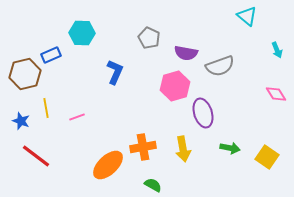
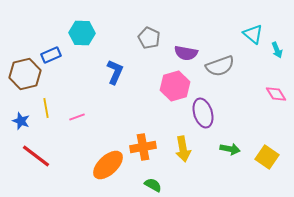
cyan triangle: moved 6 px right, 18 px down
green arrow: moved 1 px down
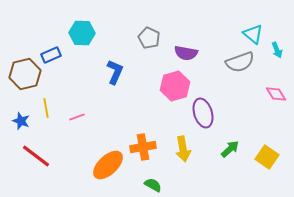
gray semicircle: moved 20 px right, 4 px up
green arrow: rotated 54 degrees counterclockwise
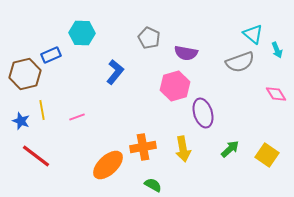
blue L-shape: rotated 15 degrees clockwise
yellow line: moved 4 px left, 2 px down
yellow square: moved 2 px up
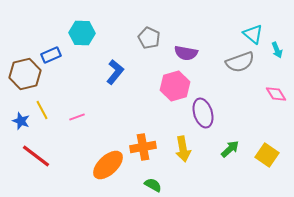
yellow line: rotated 18 degrees counterclockwise
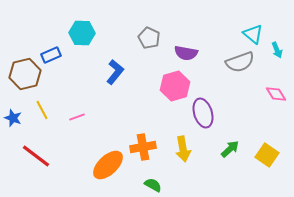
blue star: moved 8 px left, 3 px up
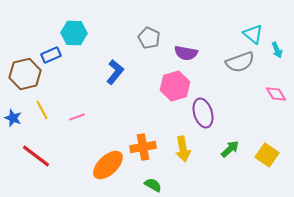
cyan hexagon: moved 8 px left
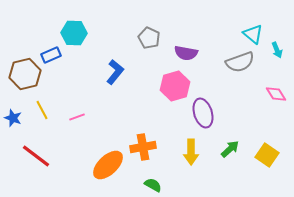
yellow arrow: moved 8 px right, 3 px down; rotated 10 degrees clockwise
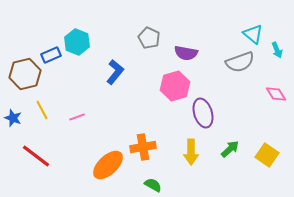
cyan hexagon: moved 3 px right, 9 px down; rotated 20 degrees clockwise
